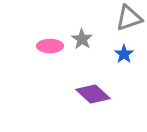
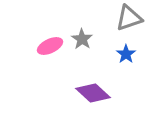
pink ellipse: rotated 25 degrees counterclockwise
blue star: moved 2 px right
purple diamond: moved 1 px up
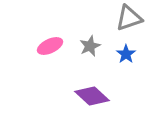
gray star: moved 8 px right, 7 px down; rotated 15 degrees clockwise
purple diamond: moved 1 px left, 3 px down
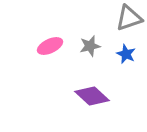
gray star: rotated 10 degrees clockwise
blue star: rotated 12 degrees counterclockwise
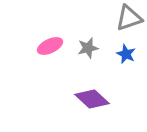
gray star: moved 2 px left, 2 px down
purple diamond: moved 3 px down
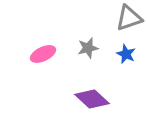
pink ellipse: moved 7 px left, 8 px down
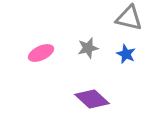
gray triangle: rotated 32 degrees clockwise
pink ellipse: moved 2 px left, 1 px up
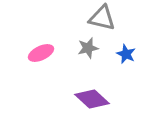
gray triangle: moved 27 px left
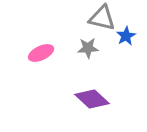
gray star: rotated 10 degrees clockwise
blue star: moved 18 px up; rotated 18 degrees clockwise
